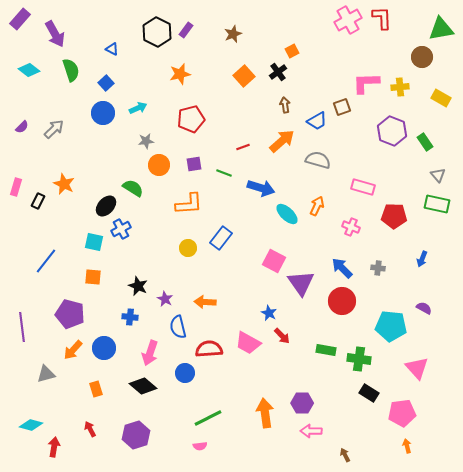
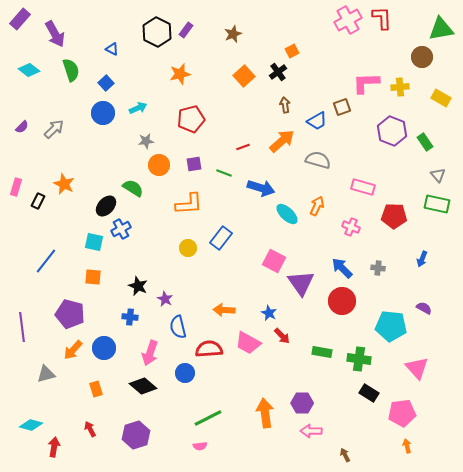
orange arrow at (205, 302): moved 19 px right, 8 px down
green rectangle at (326, 350): moved 4 px left, 2 px down
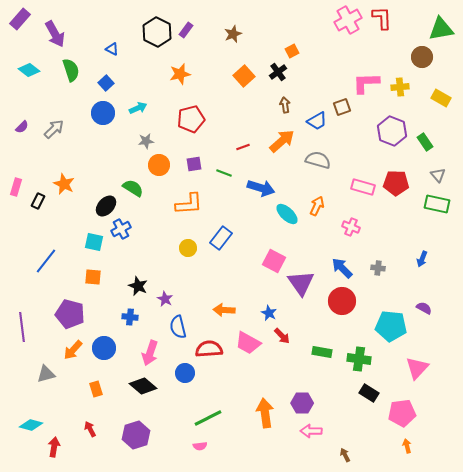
red pentagon at (394, 216): moved 2 px right, 33 px up
pink triangle at (417, 368): rotated 25 degrees clockwise
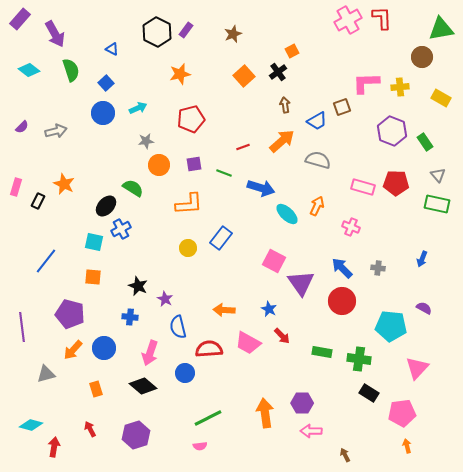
gray arrow at (54, 129): moved 2 px right, 2 px down; rotated 30 degrees clockwise
blue star at (269, 313): moved 4 px up
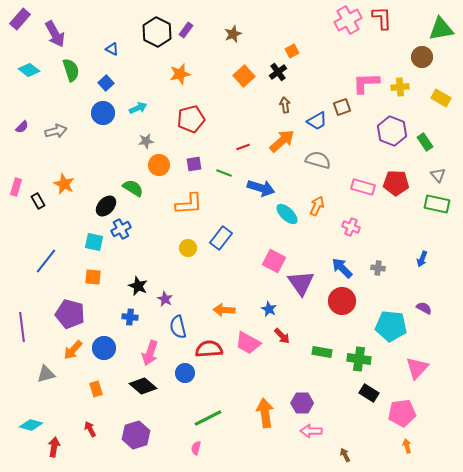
black rectangle at (38, 201): rotated 56 degrees counterclockwise
pink semicircle at (200, 446): moved 4 px left, 2 px down; rotated 112 degrees clockwise
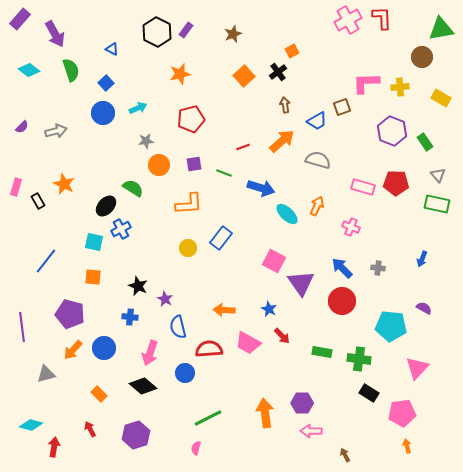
orange rectangle at (96, 389): moved 3 px right, 5 px down; rotated 28 degrees counterclockwise
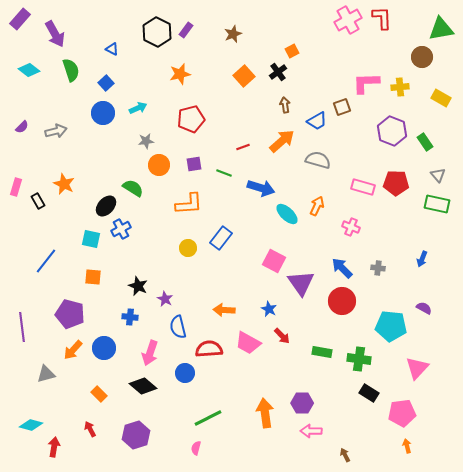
cyan square at (94, 242): moved 3 px left, 3 px up
